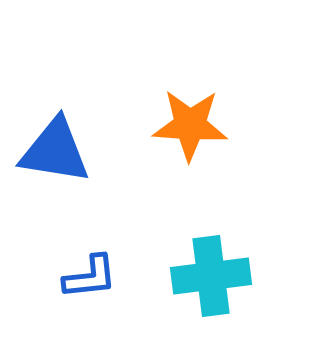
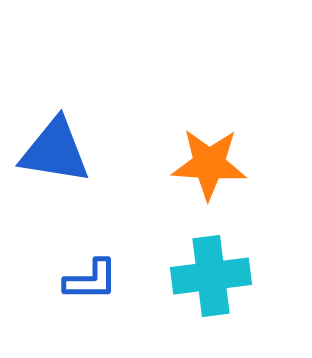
orange star: moved 19 px right, 39 px down
blue L-shape: moved 1 px right, 3 px down; rotated 6 degrees clockwise
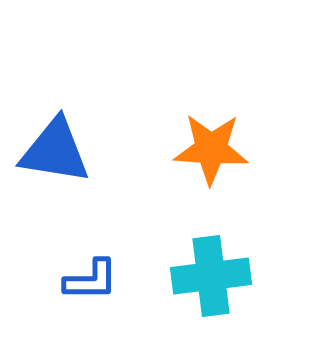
orange star: moved 2 px right, 15 px up
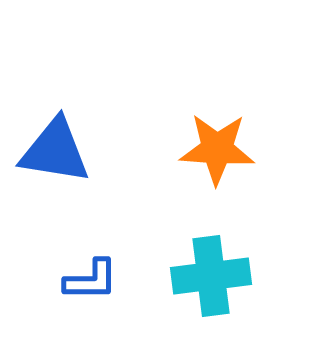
orange star: moved 6 px right
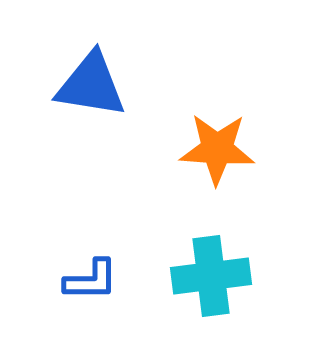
blue triangle: moved 36 px right, 66 px up
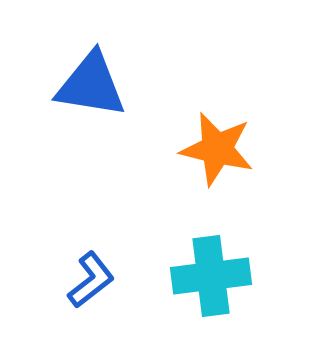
orange star: rotated 10 degrees clockwise
blue L-shape: rotated 38 degrees counterclockwise
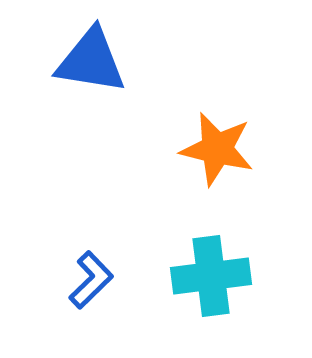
blue triangle: moved 24 px up
blue L-shape: rotated 6 degrees counterclockwise
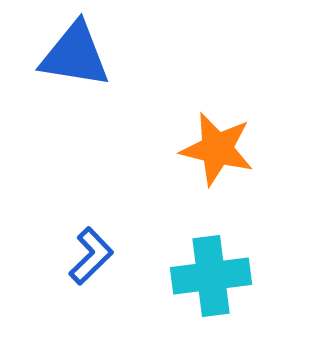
blue triangle: moved 16 px left, 6 px up
blue L-shape: moved 24 px up
